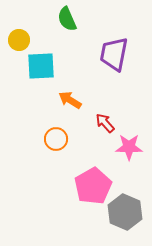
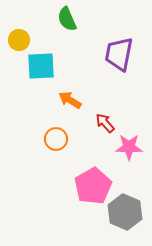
purple trapezoid: moved 5 px right
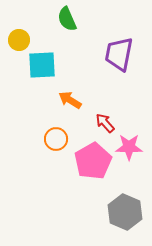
cyan square: moved 1 px right, 1 px up
pink pentagon: moved 25 px up
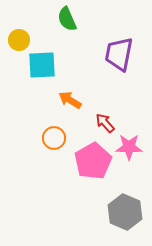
orange circle: moved 2 px left, 1 px up
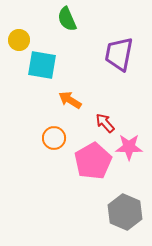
cyan square: rotated 12 degrees clockwise
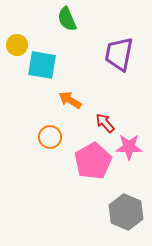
yellow circle: moved 2 px left, 5 px down
orange circle: moved 4 px left, 1 px up
gray hexagon: moved 1 px right
